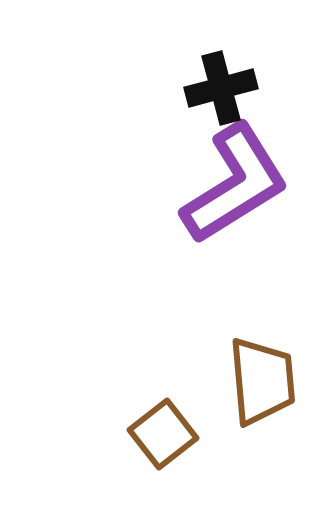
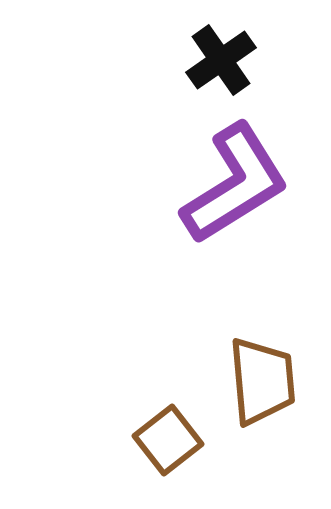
black cross: moved 28 px up; rotated 20 degrees counterclockwise
brown square: moved 5 px right, 6 px down
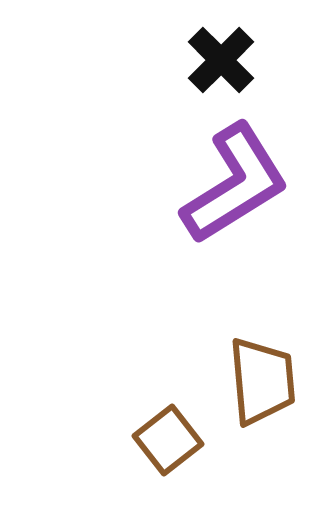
black cross: rotated 10 degrees counterclockwise
